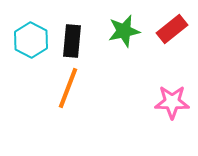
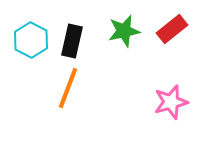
black rectangle: rotated 8 degrees clockwise
pink star: moved 1 px left; rotated 16 degrees counterclockwise
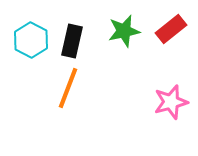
red rectangle: moved 1 px left
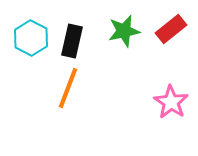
cyan hexagon: moved 2 px up
pink star: rotated 24 degrees counterclockwise
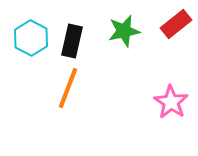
red rectangle: moved 5 px right, 5 px up
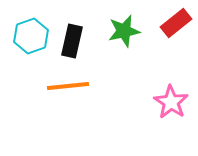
red rectangle: moved 1 px up
cyan hexagon: moved 2 px up; rotated 12 degrees clockwise
orange line: moved 2 px up; rotated 63 degrees clockwise
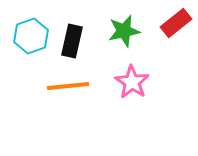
pink star: moved 39 px left, 20 px up
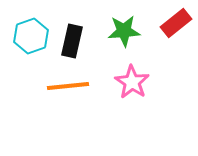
green star: rotated 8 degrees clockwise
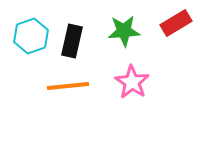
red rectangle: rotated 8 degrees clockwise
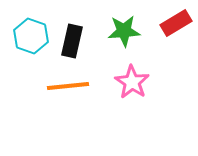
cyan hexagon: rotated 20 degrees counterclockwise
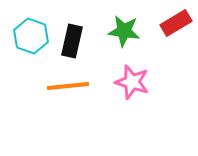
green star: rotated 12 degrees clockwise
pink star: rotated 16 degrees counterclockwise
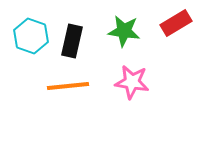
pink star: rotated 8 degrees counterclockwise
